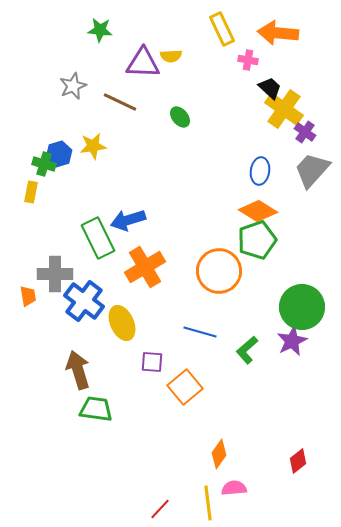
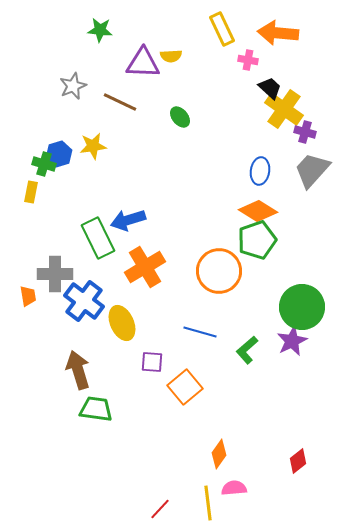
purple cross at (305, 132): rotated 20 degrees counterclockwise
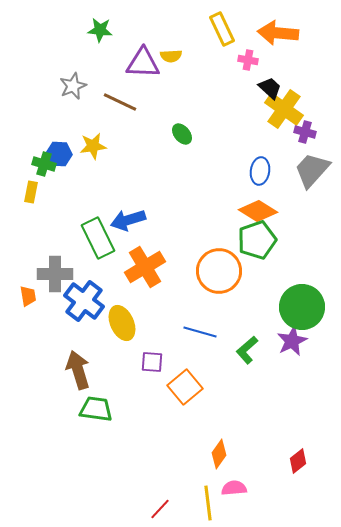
green ellipse at (180, 117): moved 2 px right, 17 px down
blue hexagon at (59, 154): rotated 20 degrees clockwise
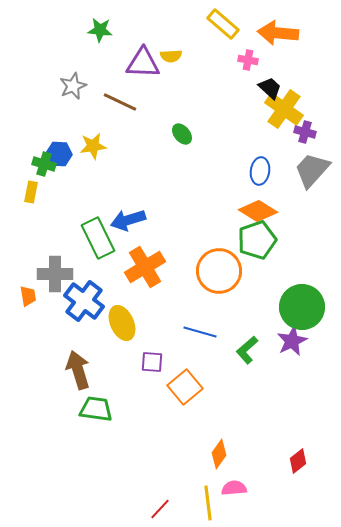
yellow rectangle at (222, 29): moved 1 px right, 5 px up; rotated 24 degrees counterclockwise
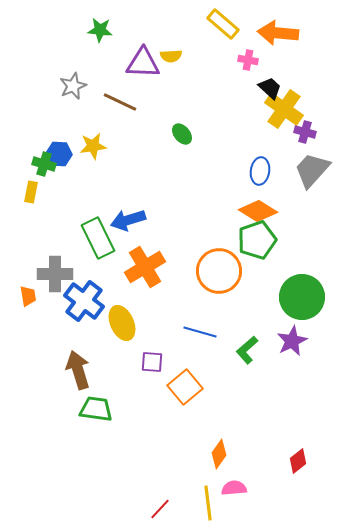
green circle at (302, 307): moved 10 px up
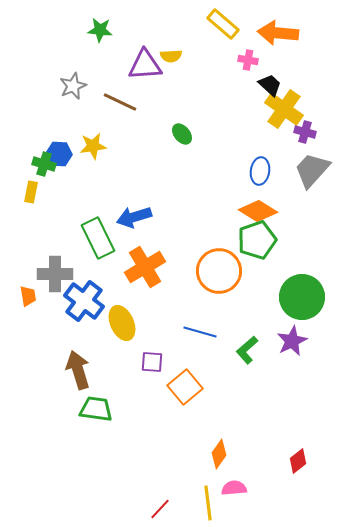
purple triangle at (143, 63): moved 2 px right, 2 px down; rotated 6 degrees counterclockwise
black trapezoid at (270, 88): moved 3 px up
blue arrow at (128, 220): moved 6 px right, 3 px up
